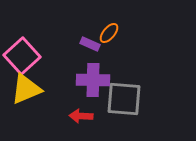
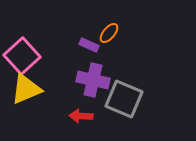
purple rectangle: moved 1 px left, 1 px down
purple cross: rotated 12 degrees clockwise
gray square: rotated 18 degrees clockwise
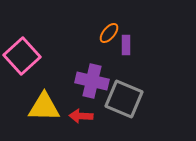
purple rectangle: moved 37 px right; rotated 66 degrees clockwise
purple cross: moved 1 px left, 1 px down
yellow triangle: moved 18 px right, 18 px down; rotated 24 degrees clockwise
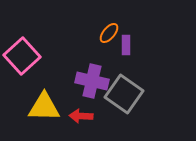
gray square: moved 5 px up; rotated 12 degrees clockwise
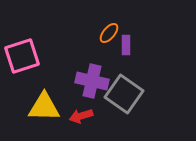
pink square: rotated 24 degrees clockwise
red arrow: rotated 20 degrees counterclockwise
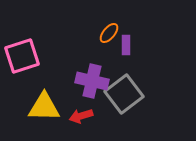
gray square: rotated 18 degrees clockwise
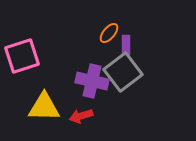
gray square: moved 1 px left, 22 px up
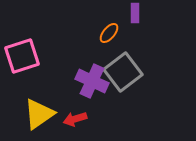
purple rectangle: moved 9 px right, 32 px up
purple cross: rotated 12 degrees clockwise
yellow triangle: moved 5 px left, 7 px down; rotated 36 degrees counterclockwise
red arrow: moved 6 px left, 3 px down
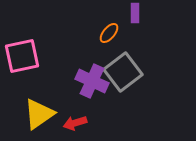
pink square: rotated 6 degrees clockwise
red arrow: moved 4 px down
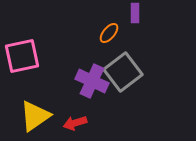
yellow triangle: moved 4 px left, 2 px down
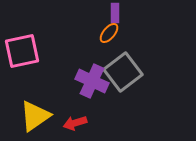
purple rectangle: moved 20 px left
pink square: moved 5 px up
